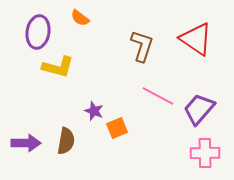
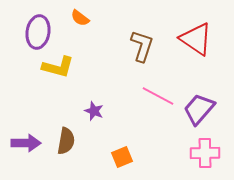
orange square: moved 5 px right, 29 px down
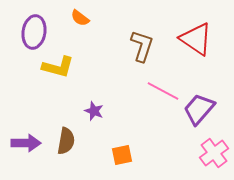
purple ellipse: moved 4 px left
pink line: moved 5 px right, 5 px up
pink cross: moved 9 px right; rotated 36 degrees counterclockwise
orange square: moved 2 px up; rotated 10 degrees clockwise
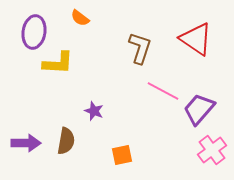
brown L-shape: moved 2 px left, 2 px down
yellow L-shape: moved 4 px up; rotated 12 degrees counterclockwise
pink cross: moved 2 px left, 3 px up
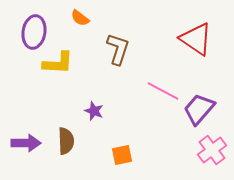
brown L-shape: moved 22 px left, 1 px down
brown semicircle: rotated 12 degrees counterclockwise
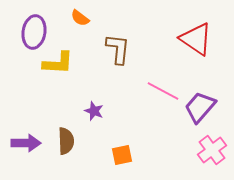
brown L-shape: rotated 12 degrees counterclockwise
purple trapezoid: moved 1 px right, 2 px up
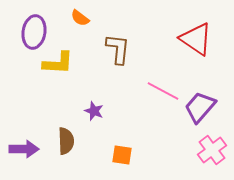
purple arrow: moved 2 px left, 6 px down
orange square: rotated 20 degrees clockwise
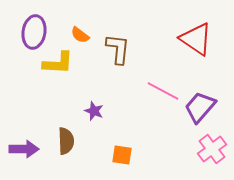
orange semicircle: moved 17 px down
pink cross: moved 1 px up
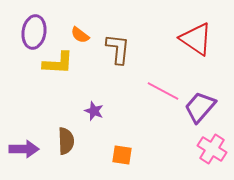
pink cross: rotated 20 degrees counterclockwise
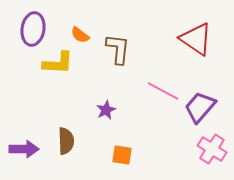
purple ellipse: moved 1 px left, 3 px up
purple star: moved 12 px right, 1 px up; rotated 24 degrees clockwise
